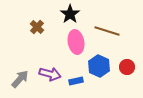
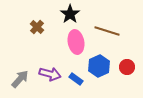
blue hexagon: rotated 10 degrees clockwise
blue rectangle: moved 2 px up; rotated 48 degrees clockwise
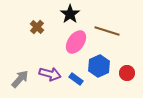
pink ellipse: rotated 45 degrees clockwise
red circle: moved 6 px down
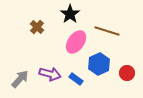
blue hexagon: moved 2 px up
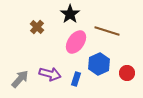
blue rectangle: rotated 72 degrees clockwise
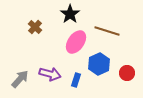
brown cross: moved 2 px left
blue rectangle: moved 1 px down
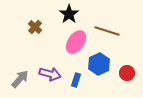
black star: moved 1 px left
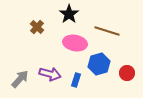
brown cross: moved 2 px right
pink ellipse: moved 1 px left, 1 px down; rotated 65 degrees clockwise
blue hexagon: rotated 10 degrees clockwise
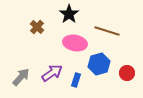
purple arrow: moved 2 px right, 1 px up; rotated 50 degrees counterclockwise
gray arrow: moved 1 px right, 2 px up
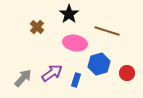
gray arrow: moved 2 px right, 1 px down
